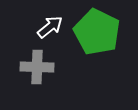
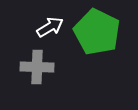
white arrow: rotated 8 degrees clockwise
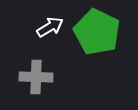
gray cross: moved 1 px left, 10 px down
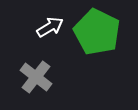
gray cross: rotated 36 degrees clockwise
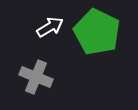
gray cross: rotated 16 degrees counterclockwise
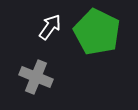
white arrow: rotated 24 degrees counterclockwise
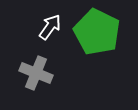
gray cross: moved 4 px up
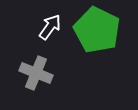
green pentagon: moved 2 px up
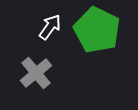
gray cross: rotated 28 degrees clockwise
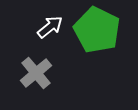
white arrow: rotated 16 degrees clockwise
